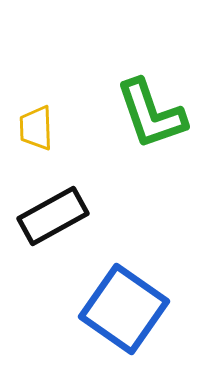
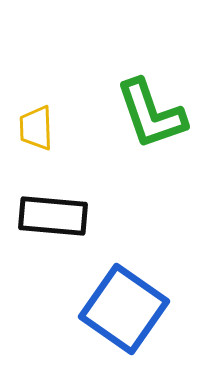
black rectangle: rotated 34 degrees clockwise
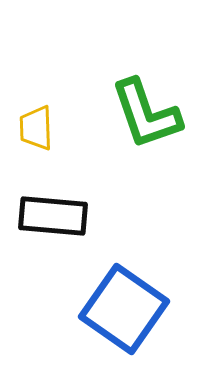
green L-shape: moved 5 px left
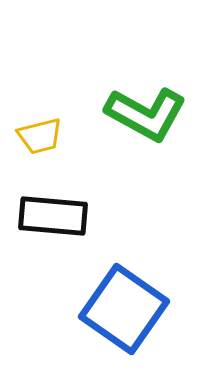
green L-shape: rotated 42 degrees counterclockwise
yellow trapezoid: moved 4 px right, 8 px down; rotated 102 degrees counterclockwise
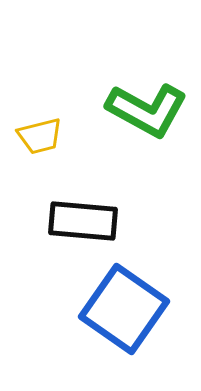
green L-shape: moved 1 px right, 4 px up
black rectangle: moved 30 px right, 5 px down
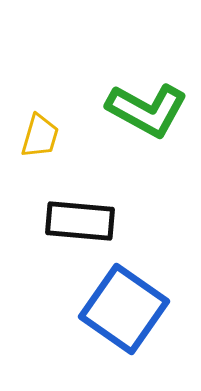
yellow trapezoid: rotated 60 degrees counterclockwise
black rectangle: moved 3 px left
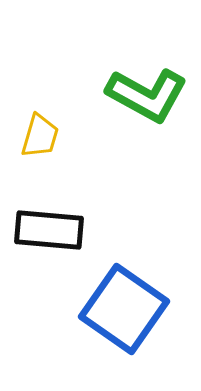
green L-shape: moved 15 px up
black rectangle: moved 31 px left, 9 px down
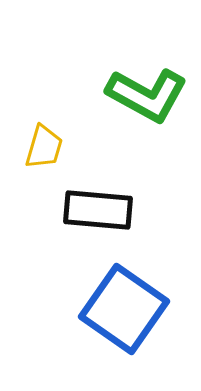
yellow trapezoid: moved 4 px right, 11 px down
black rectangle: moved 49 px right, 20 px up
